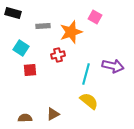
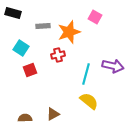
orange star: moved 2 px left
red square: rotated 16 degrees counterclockwise
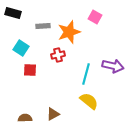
red square: rotated 24 degrees clockwise
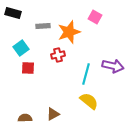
cyan square: rotated 21 degrees clockwise
red square: moved 2 px left, 2 px up
